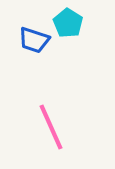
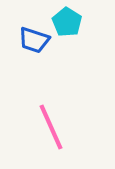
cyan pentagon: moved 1 px left, 1 px up
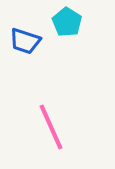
blue trapezoid: moved 9 px left, 1 px down
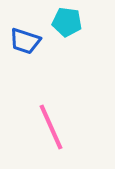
cyan pentagon: rotated 24 degrees counterclockwise
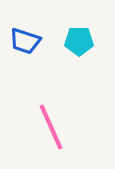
cyan pentagon: moved 12 px right, 19 px down; rotated 8 degrees counterclockwise
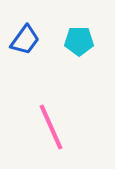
blue trapezoid: moved 1 px up; rotated 72 degrees counterclockwise
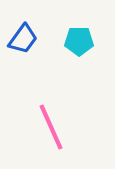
blue trapezoid: moved 2 px left, 1 px up
